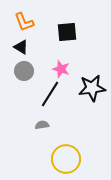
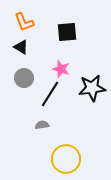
gray circle: moved 7 px down
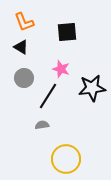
black line: moved 2 px left, 2 px down
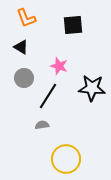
orange L-shape: moved 2 px right, 4 px up
black square: moved 6 px right, 7 px up
pink star: moved 2 px left, 3 px up
black star: rotated 12 degrees clockwise
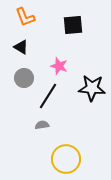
orange L-shape: moved 1 px left, 1 px up
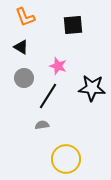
pink star: moved 1 px left
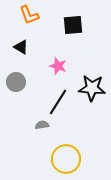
orange L-shape: moved 4 px right, 2 px up
gray circle: moved 8 px left, 4 px down
black line: moved 10 px right, 6 px down
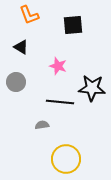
black line: moved 2 px right; rotated 64 degrees clockwise
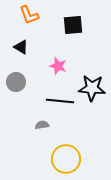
black line: moved 1 px up
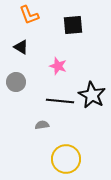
black star: moved 7 px down; rotated 24 degrees clockwise
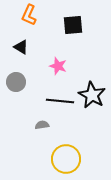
orange L-shape: rotated 45 degrees clockwise
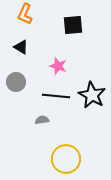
orange L-shape: moved 4 px left, 1 px up
black line: moved 4 px left, 5 px up
gray semicircle: moved 5 px up
